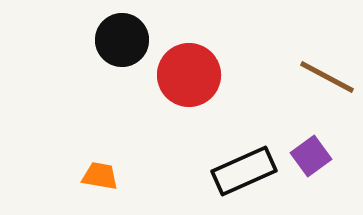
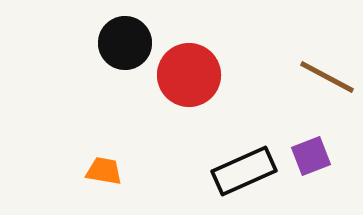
black circle: moved 3 px right, 3 px down
purple square: rotated 15 degrees clockwise
orange trapezoid: moved 4 px right, 5 px up
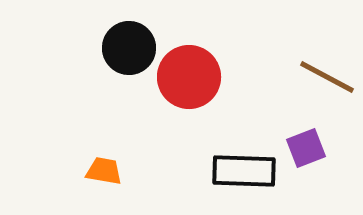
black circle: moved 4 px right, 5 px down
red circle: moved 2 px down
purple square: moved 5 px left, 8 px up
black rectangle: rotated 26 degrees clockwise
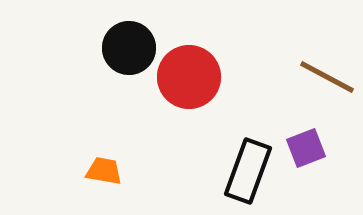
black rectangle: moved 4 px right; rotated 72 degrees counterclockwise
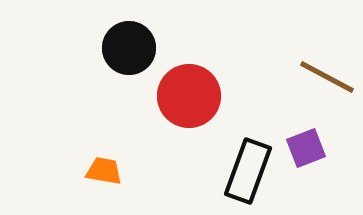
red circle: moved 19 px down
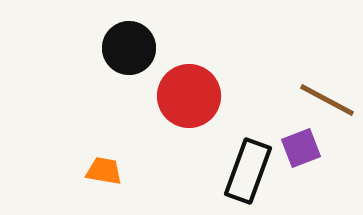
brown line: moved 23 px down
purple square: moved 5 px left
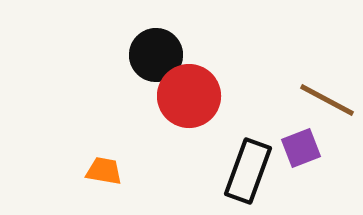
black circle: moved 27 px right, 7 px down
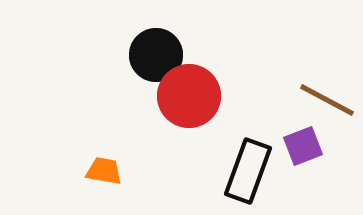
purple square: moved 2 px right, 2 px up
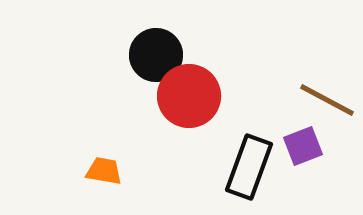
black rectangle: moved 1 px right, 4 px up
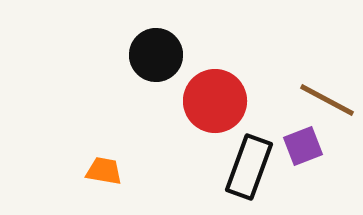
red circle: moved 26 px right, 5 px down
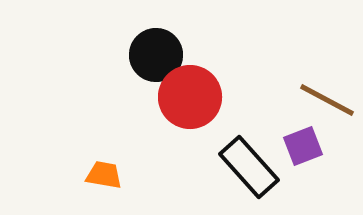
red circle: moved 25 px left, 4 px up
black rectangle: rotated 62 degrees counterclockwise
orange trapezoid: moved 4 px down
